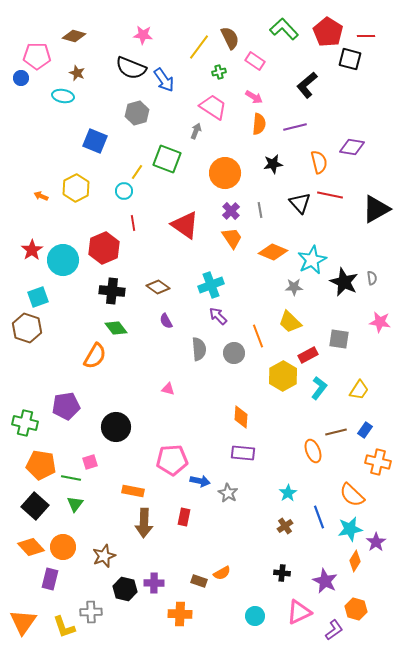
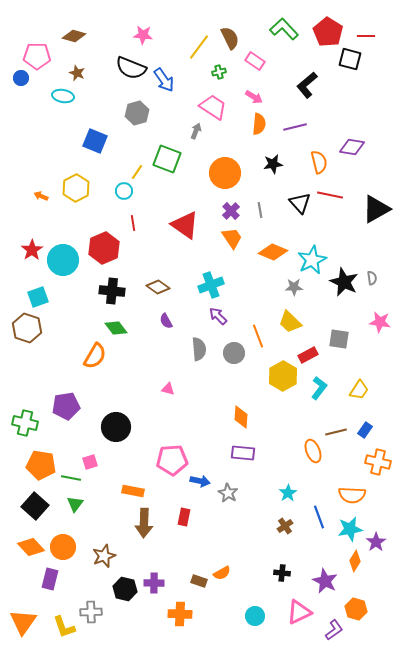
orange semicircle at (352, 495): rotated 40 degrees counterclockwise
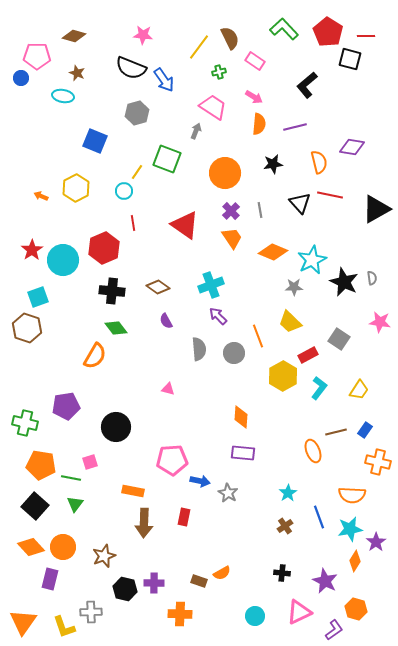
gray square at (339, 339): rotated 25 degrees clockwise
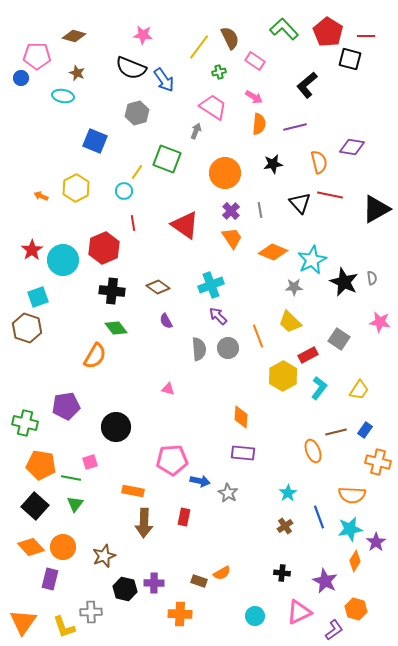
gray circle at (234, 353): moved 6 px left, 5 px up
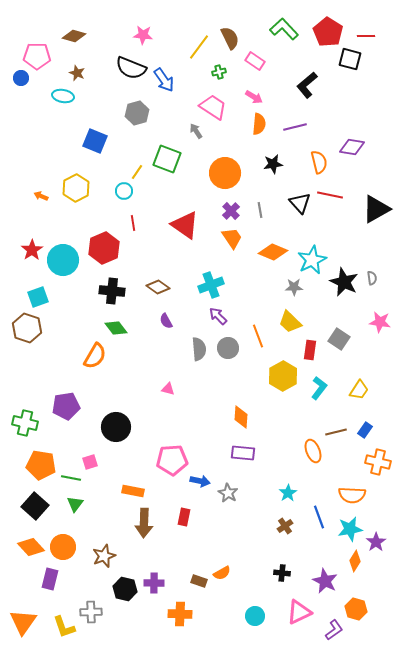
gray arrow at (196, 131): rotated 56 degrees counterclockwise
red rectangle at (308, 355): moved 2 px right, 5 px up; rotated 54 degrees counterclockwise
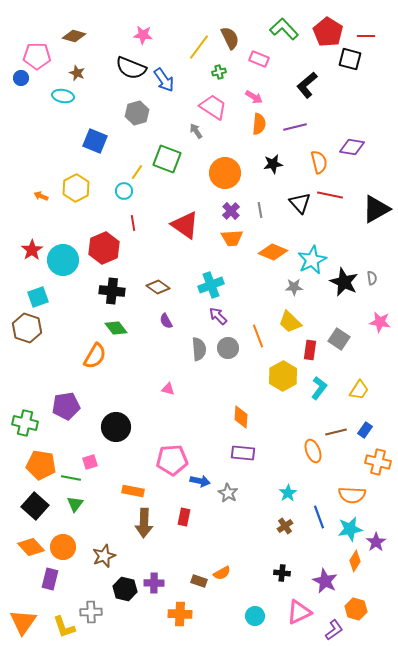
pink rectangle at (255, 61): moved 4 px right, 2 px up; rotated 12 degrees counterclockwise
orange trapezoid at (232, 238): rotated 120 degrees clockwise
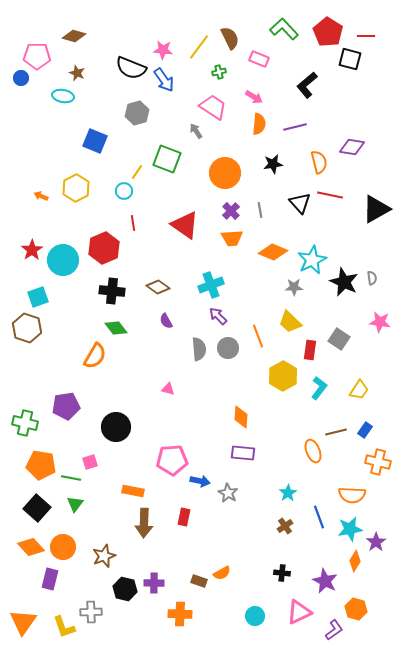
pink star at (143, 35): moved 20 px right, 15 px down
black square at (35, 506): moved 2 px right, 2 px down
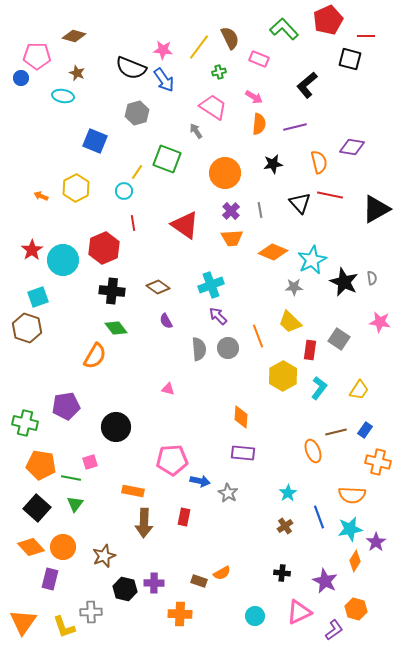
red pentagon at (328, 32): moved 12 px up; rotated 16 degrees clockwise
